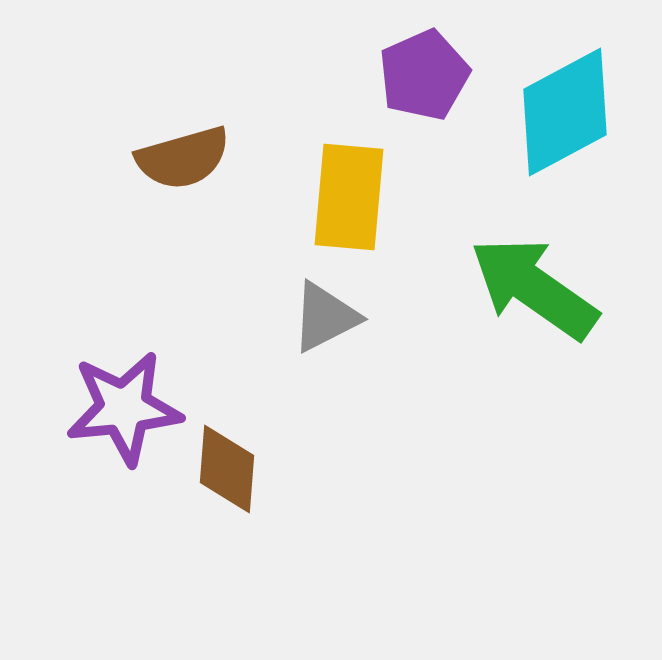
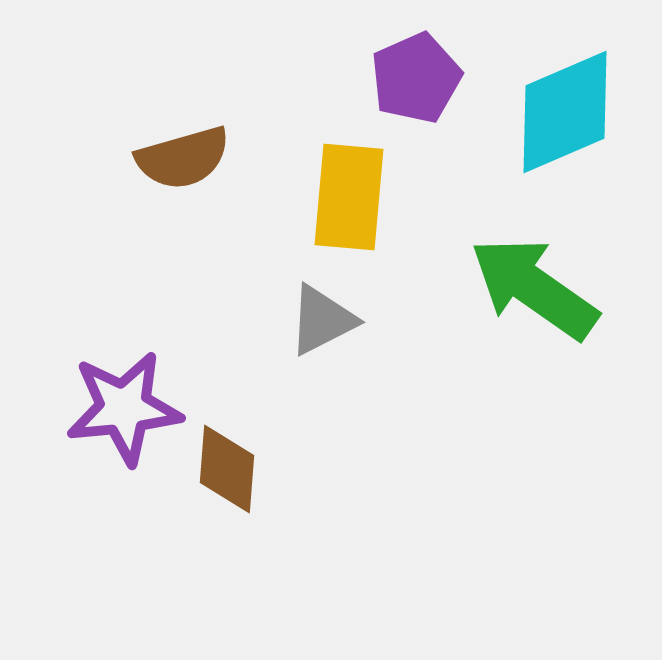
purple pentagon: moved 8 px left, 3 px down
cyan diamond: rotated 5 degrees clockwise
gray triangle: moved 3 px left, 3 px down
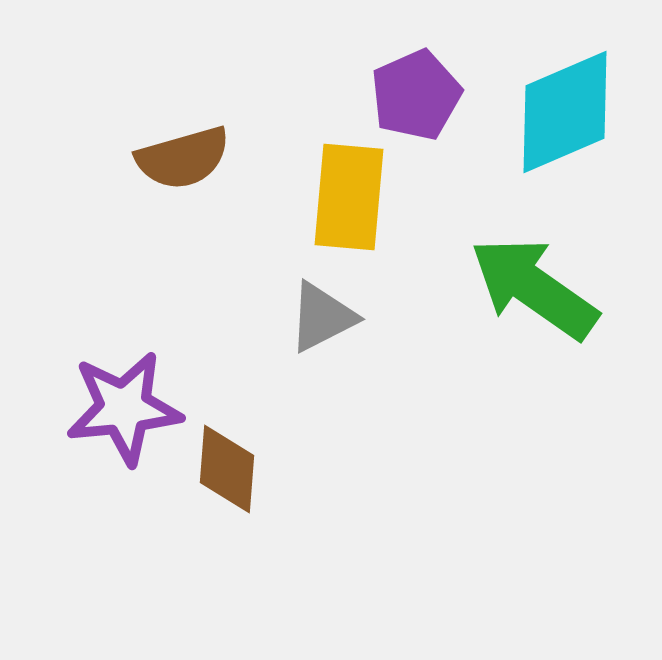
purple pentagon: moved 17 px down
gray triangle: moved 3 px up
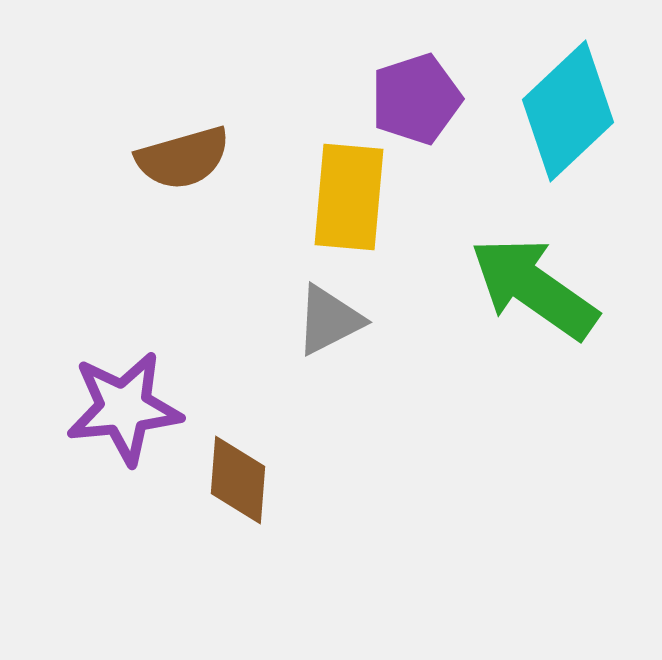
purple pentagon: moved 4 px down; rotated 6 degrees clockwise
cyan diamond: moved 3 px right, 1 px up; rotated 20 degrees counterclockwise
gray triangle: moved 7 px right, 3 px down
brown diamond: moved 11 px right, 11 px down
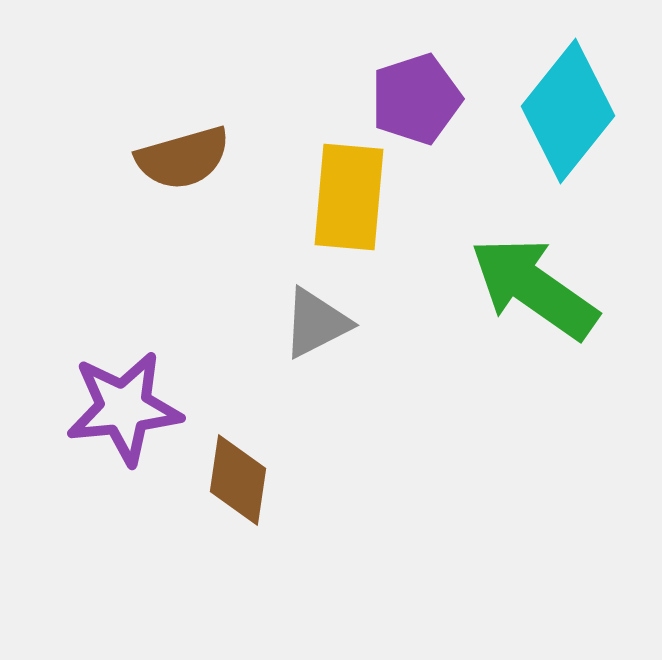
cyan diamond: rotated 8 degrees counterclockwise
gray triangle: moved 13 px left, 3 px down
brown diamond: rotated 4 degrees clockwise
